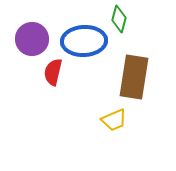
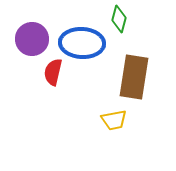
blue ellipse: moved 2 px left, 2 px down; rotated 6 degrees clockwise
yellow trapezoid: rotated 12 degrees clockwise
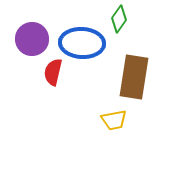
green diamond: rotated 20 degrees clockwise
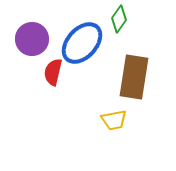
blue ellipse: rotated 51 degrees counterclockwise
